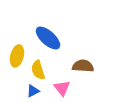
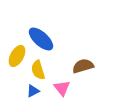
blue ellipse: moved 7 px left, 1 px down
yellow ellipse: rotated 15 degrees clockwise
brown semicircle: rotated 20 degrees counterclockwise
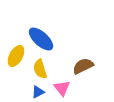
yellow ellipse: moved 1 px left
brown semicircle: rotated 10 degrees counterclockwise
yellow semicircle: moved 2 px right, 1 px up
blue triangle: moved 5 px right, 1 px down
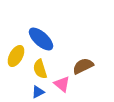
pink triangle: moved 4 px up; rotated 12 degrees counterclockwise
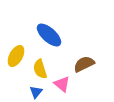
blue ellipse: moved 8 px right, 4 px up
brown semicircle: moved 1 px right, 2 px up
blue triangle: moved 2 px left; rotated 24 degrees counterclockwise
